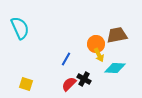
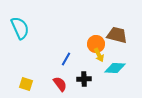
brown trapezoid: rotated 25 degrees clockwise
black cross: rotated 32 degrees counterclockwise
red semicircle: moved 9 px left; rotated 98 degrees clockwise
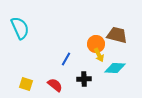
red semicircle: moved 5 px left, 1 px down; rotated 14 degrees counterclockwise
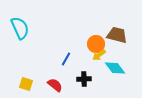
yellow arrow: rotated 80 degrees clockwise
cyan diamond: rotated 50 degrees clockwise
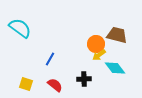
cyan semicircle: rotated 30 degrees counterclockwise
blue line: moved 16 px left
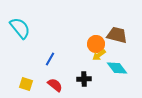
cyan semicircle: rotated 15 degrees clockwise
cyan diamond: moved 2 px right
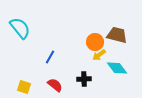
orange circle: moved 1 px left, 2 px up
blue line: moved 2 px up
yellow square: moved 2 px left, 3 px down
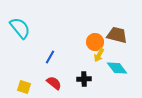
yellow arrow: rotated 24 degrees counterclockwise
red semicircle: moved 1 px left, 2 px up
